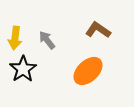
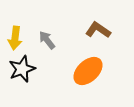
black star: moved 1 px left; rotated 12 degrees clockwise
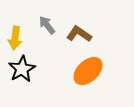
brown L-shape: moved 19 px left, 4 px down
gray arrow: moved 15 px up
black star: rotated 8 degrees counterclockwise
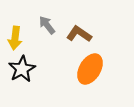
orange ellipse: moved 2 px right, 2 px up; rotated 16 degrees counterclockwise
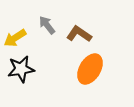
yellow arrow: rotated 50 degrees clockwise
black star: moved 1 px left; rotated 20 degrees clockwise
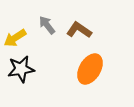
brown L-shape: moved 4 px up
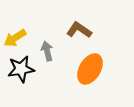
gray arrow: moved 26 px down; rotated 24 degrees clockwise
